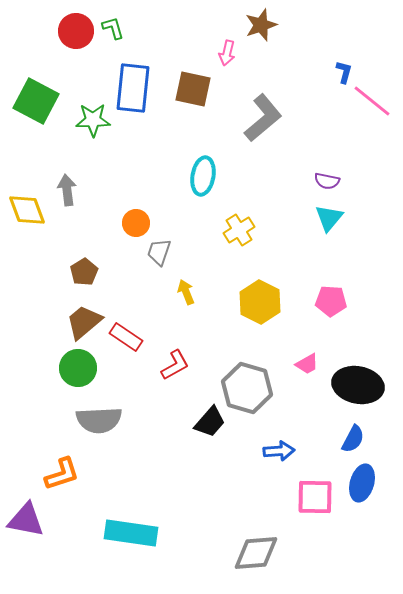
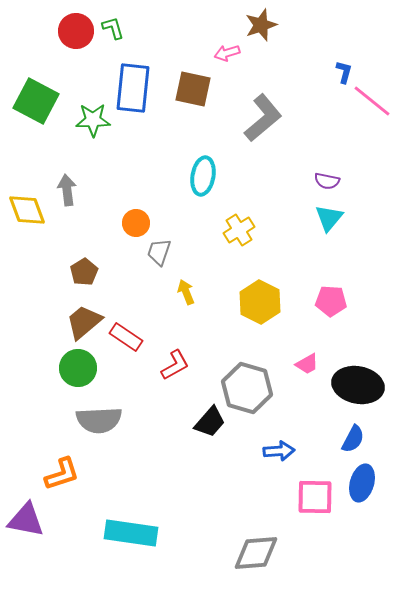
pink arrow: rotated 60 degrees clockwise
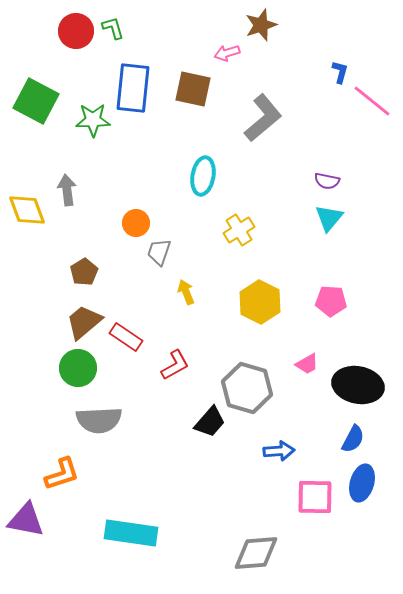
blue L-shape: moved 4 px left
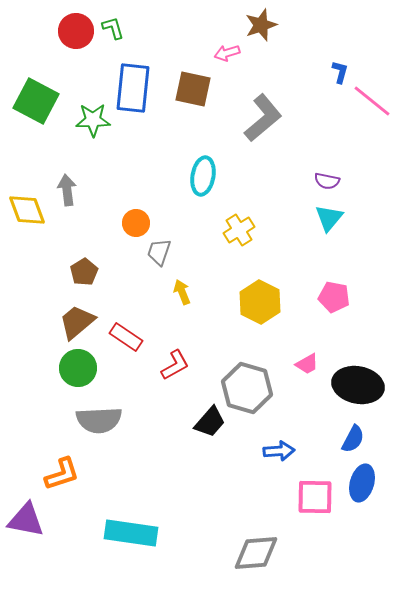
yellow arrow: moved 4 px left
pink pentagon: moved 3 px right, 4 px up; rotated 8 degrees clockwise
brown trapezoid: moved 7 px left
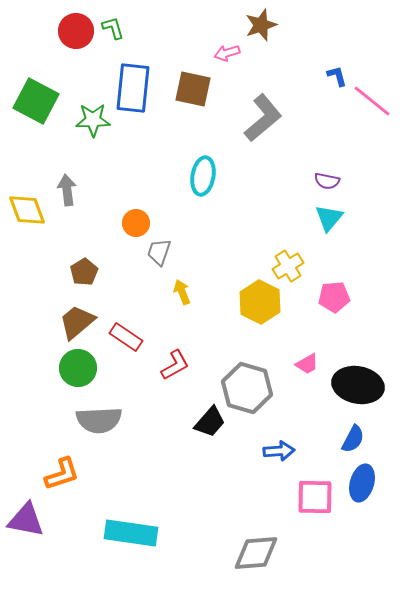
blue L-shape: moved 3 px left, 4 px down; rotated 30 degrees counterclockwise
yellow cross: moved 49 px right, 36 px down
pink pentagon: rotated 16 degrees counterclockwise
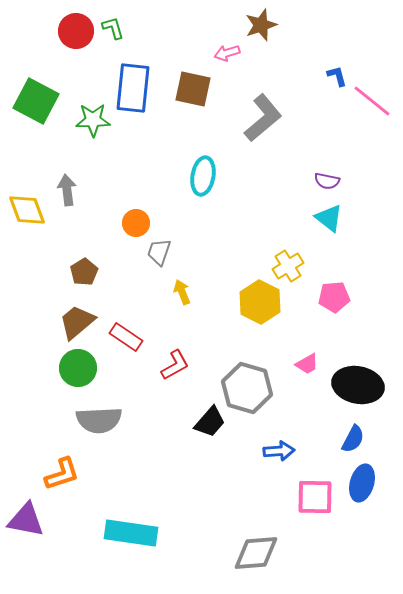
cyan triangle: rotated 32 degrees counterclockwise
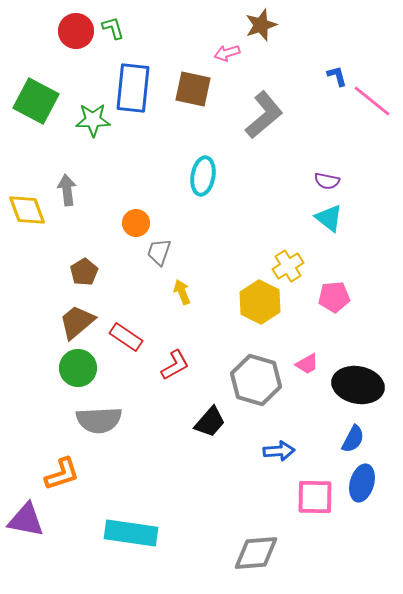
gray L-shape: moved 1 px right, 3 px up
gray hexagon: moved 9 px right, 8 px up
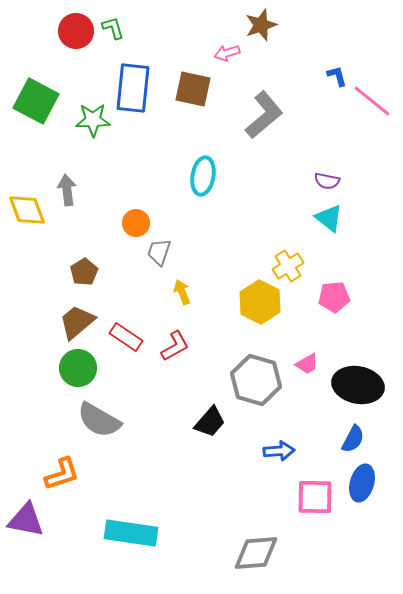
red L-shape: moved 19 px up
gray semicircle: rotated 33 degrees clockwise
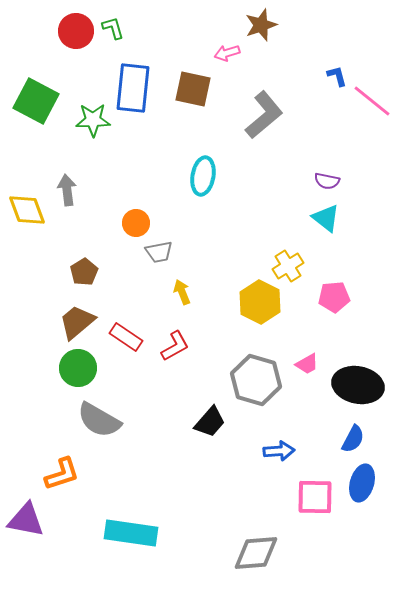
cyan triangle: moved 3 px left
gray trapezoid: rotated 120 degrees counterclockwise
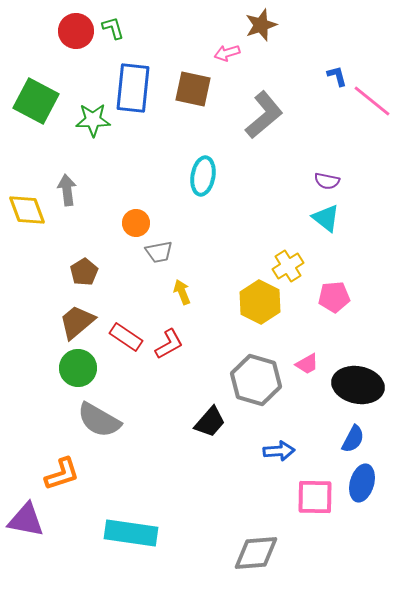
red L-shape: moved 6 px left, 2 px up
